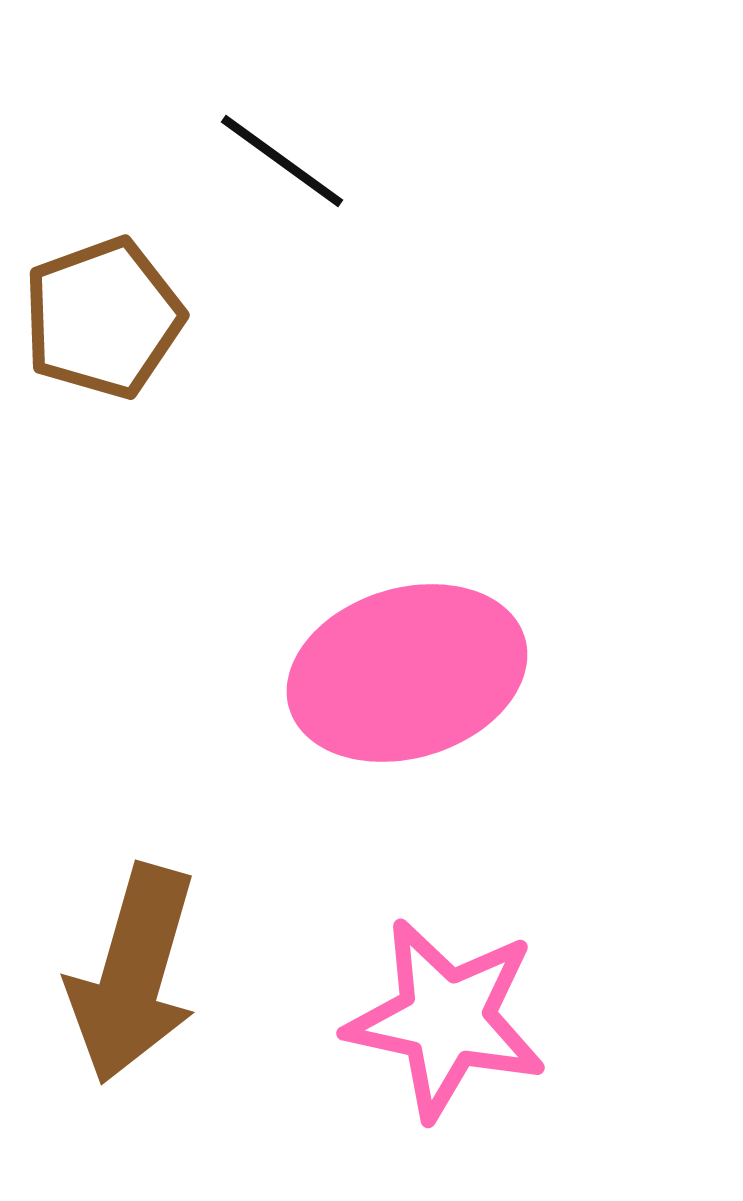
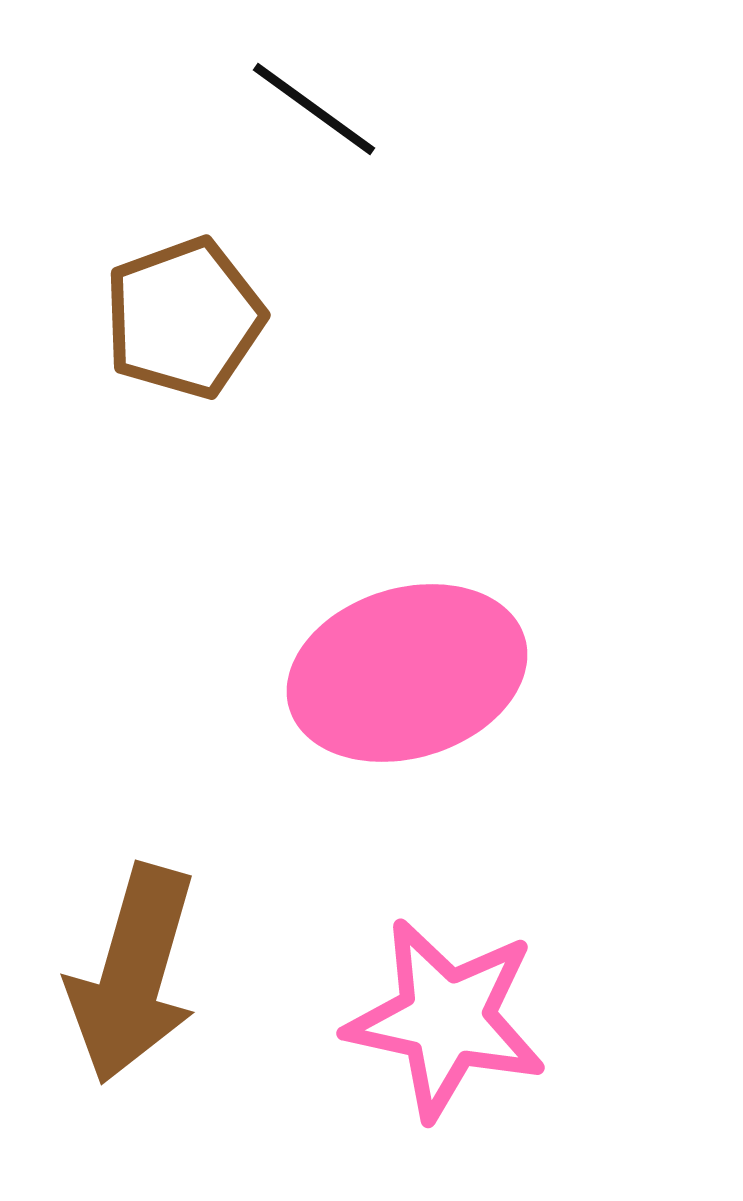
black line: moved 32 px right, 52 px up
brown pentagon: moved 81 px right
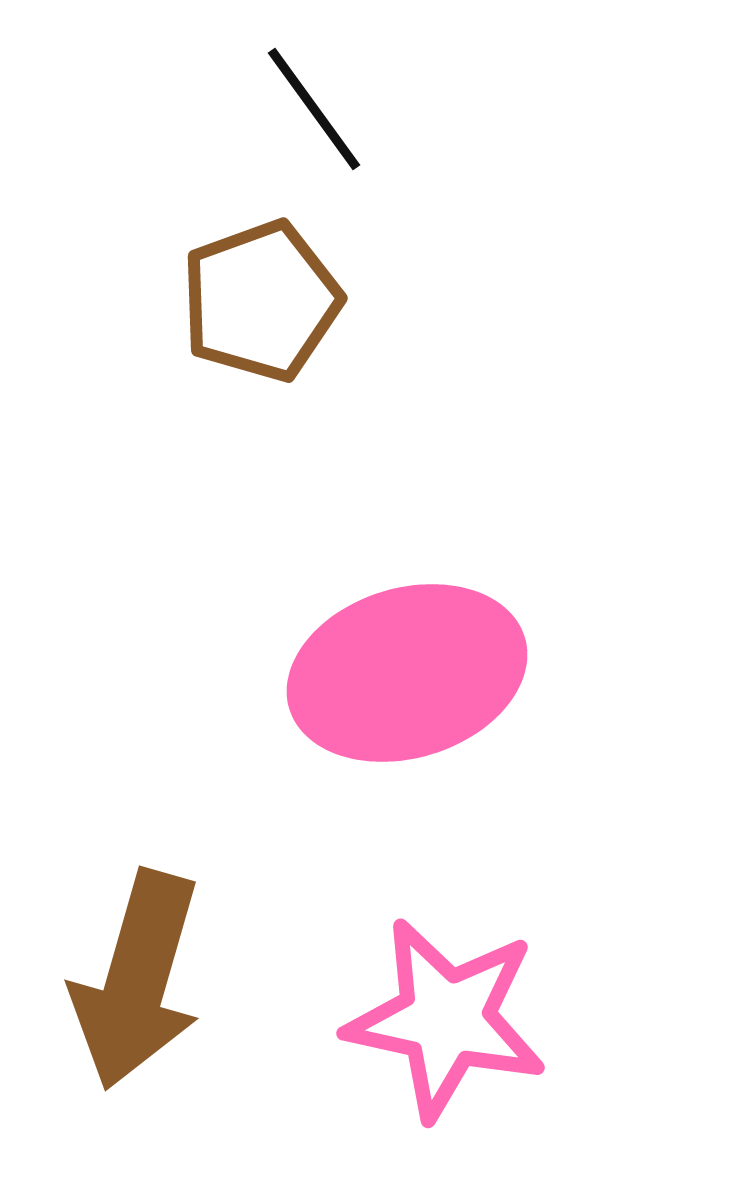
black line: rotated 18 degrees clockwise
brown pentagon: moved 77 px right, 17 px up
brown arrow: moved 4 px right, 6 px down
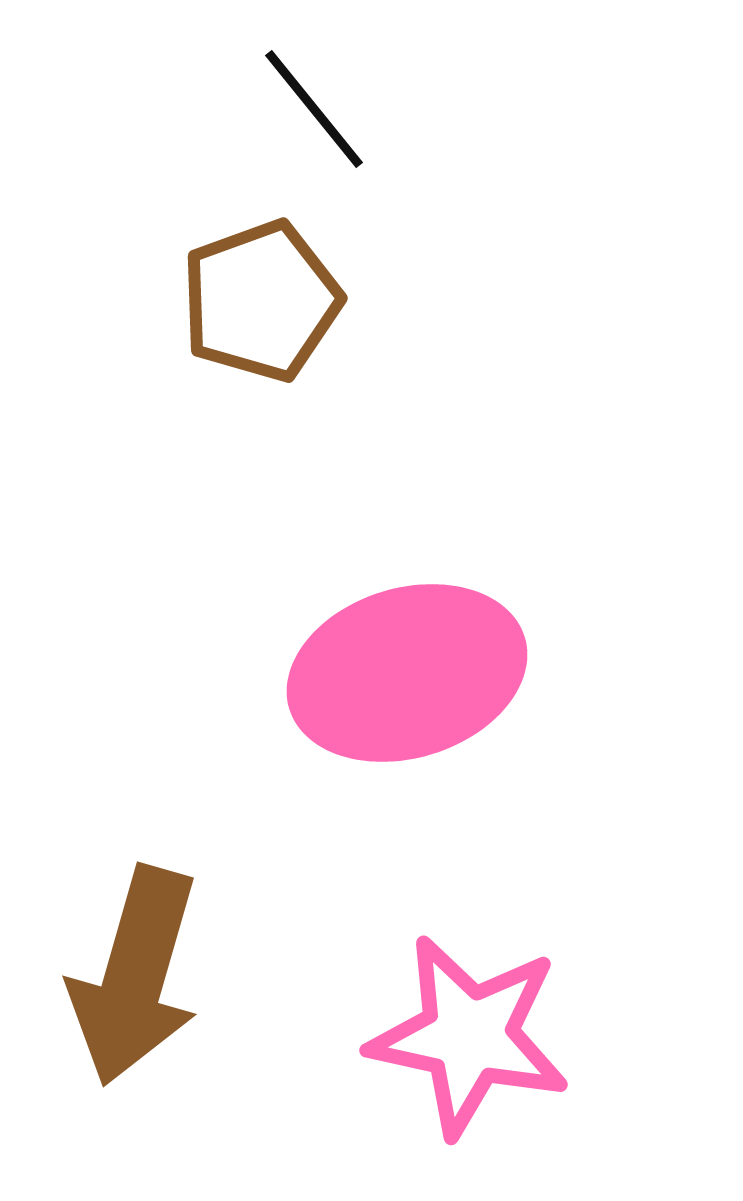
black line: rotated 3 degrees counterclockwise
brown arrow: moved 2 px left, 4 px up
pink star: moved 23 px right, 17 px down
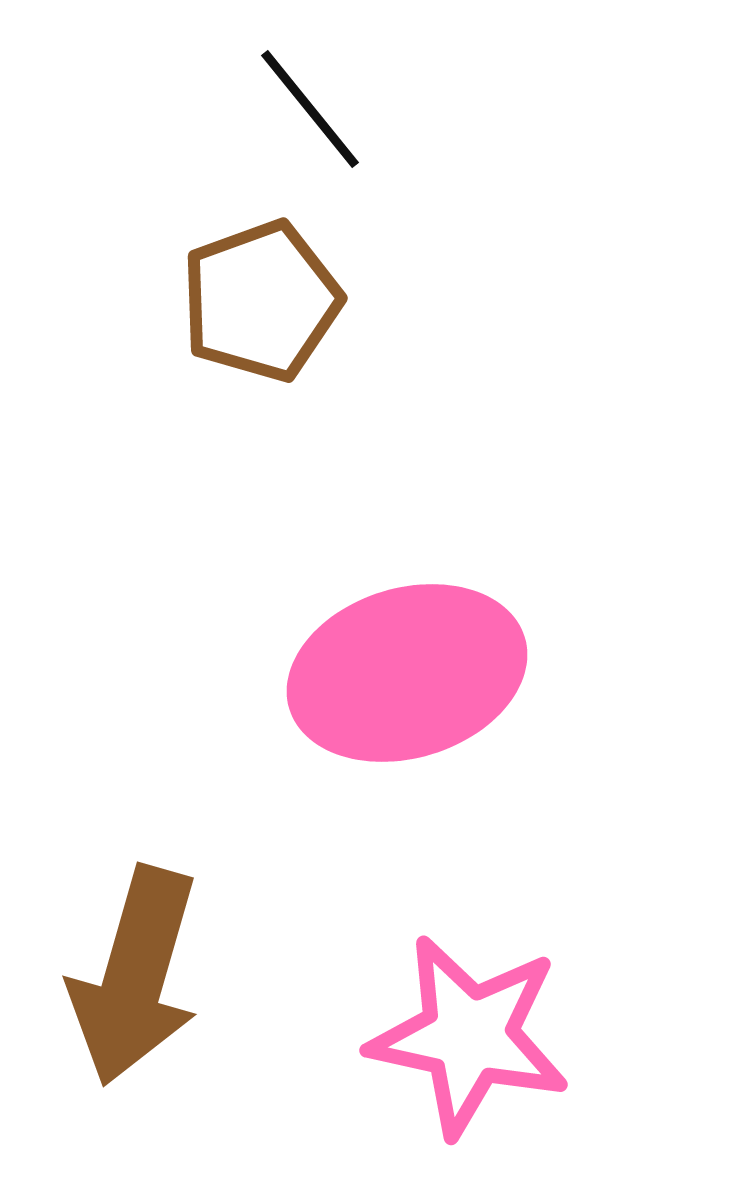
black line: moved 4 px left
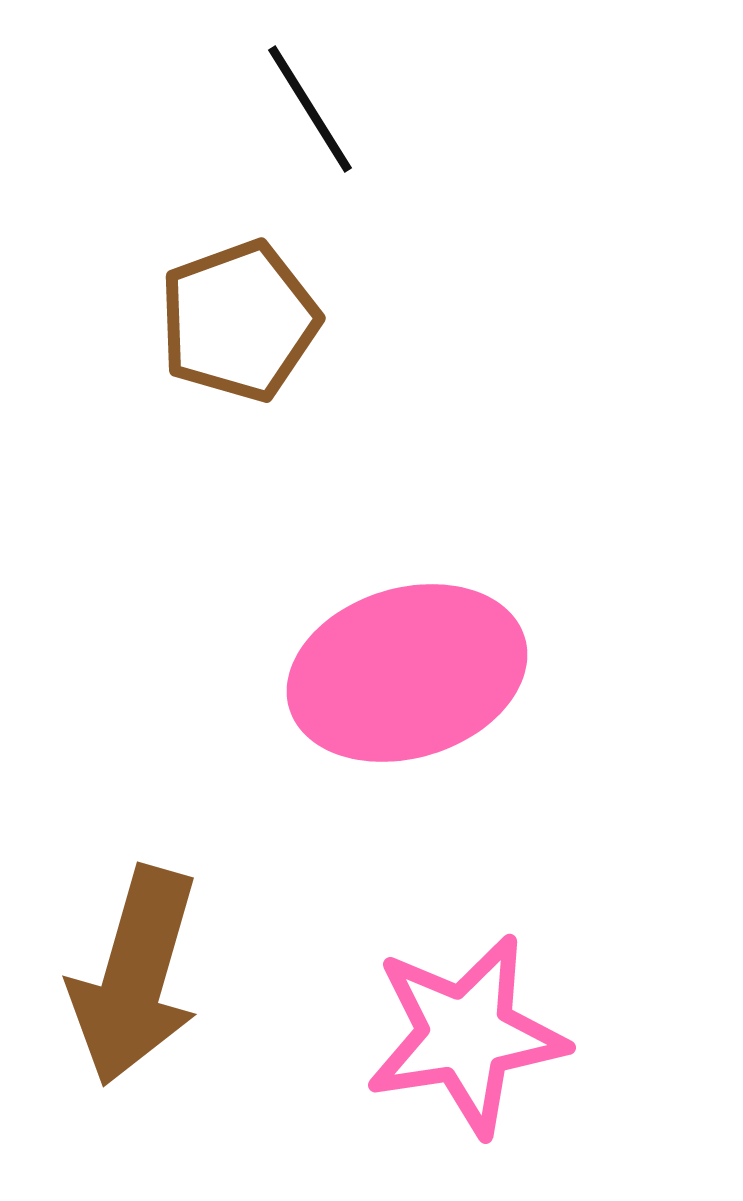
black line: rotated 7 degrees clockwise
brown pentagon: moved 22 px left, 20 px down
pink star: moved 3 px left, 1 px up; rotated 21 degrees counterclockwise
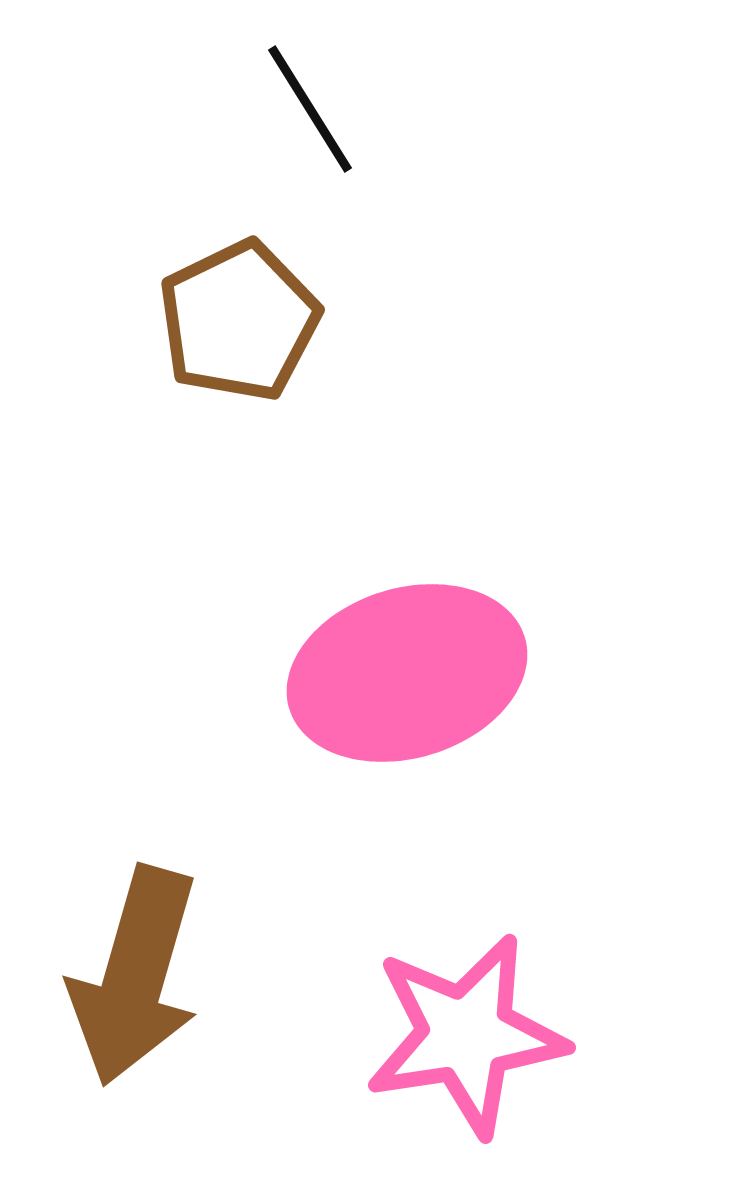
brown pentagon: rotated 6 degrees counterclockwise
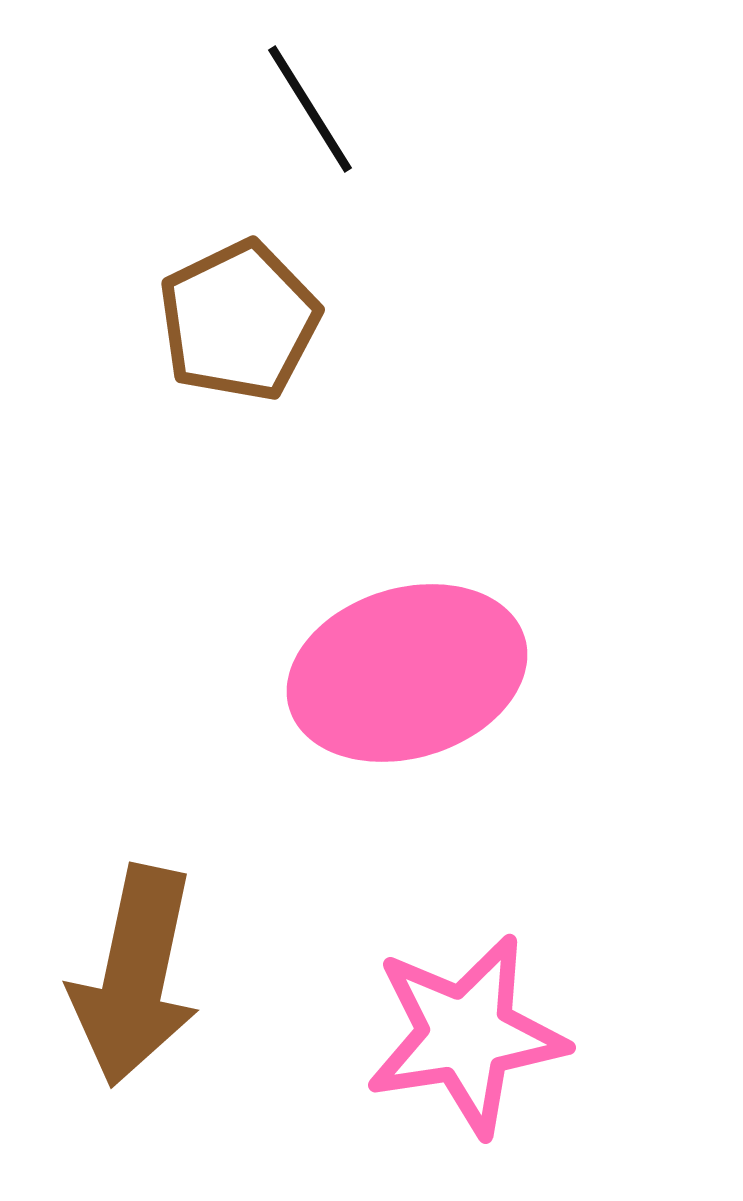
brown arrow: rotated 4 degrees counterclockwise
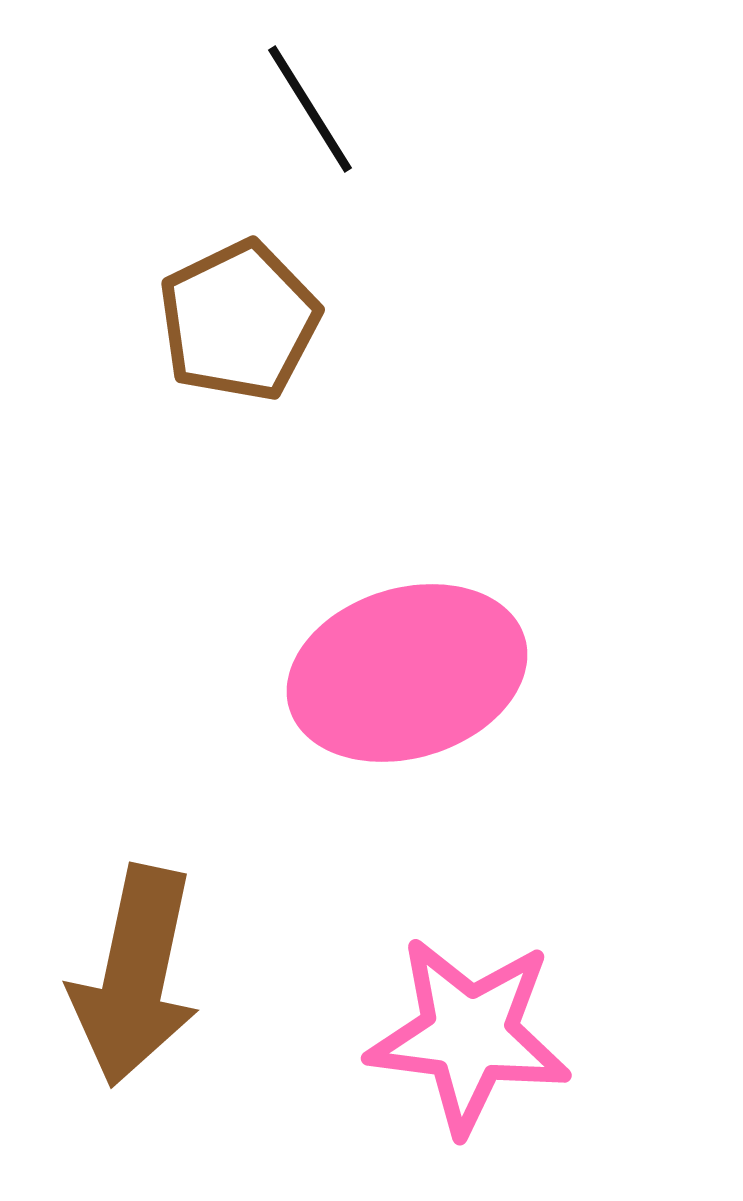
pink star: moved 3 px right; rotated 16 degrees clockwise
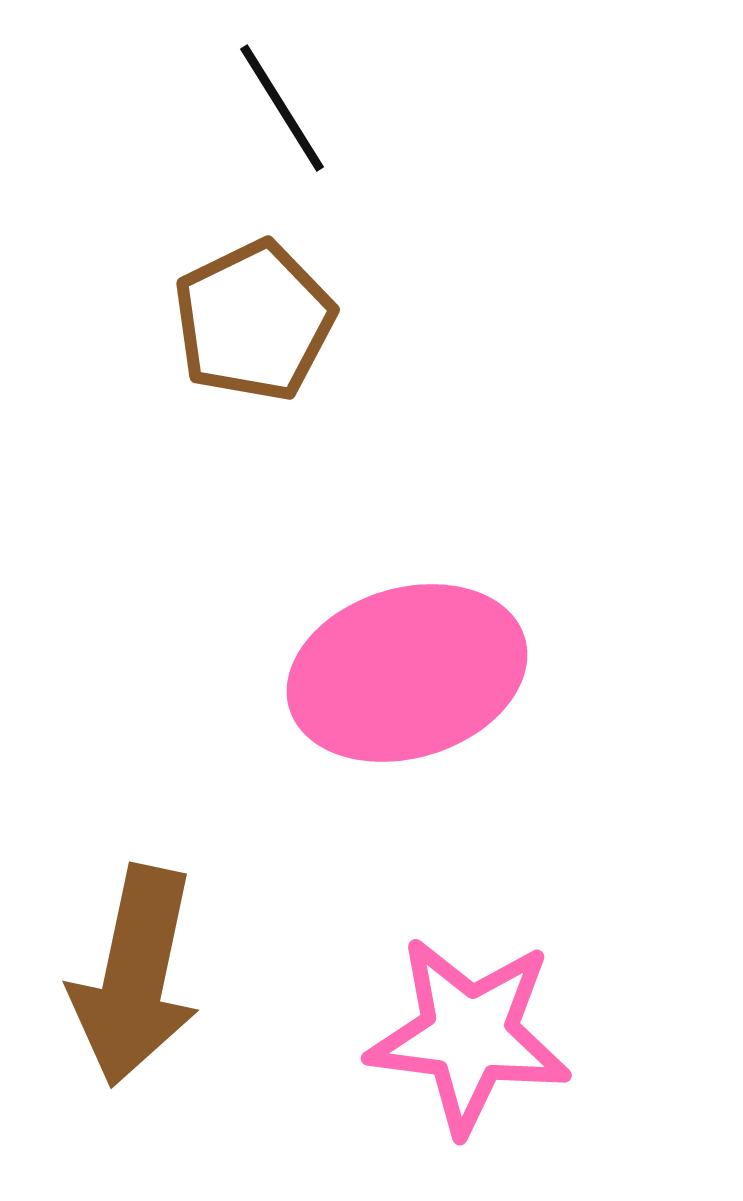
black line: moved 28 px left, 1 px up
brown pentagon: moved 15 px right
